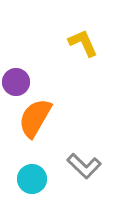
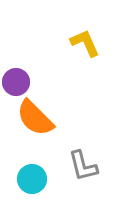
yellow L-shape: moved 2 px right
orange semicircle: rotated 75 degrees counterclockwise
gray L-shape: moved 1 px left; rotated 32 degrees clockwise
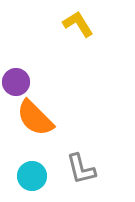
yellow L-shape: moved 7 px left, 19 px up; rotated 8 degrees counterclockwise
gray L-shape: moved 2 px left, 3 px down
cyan circle: moved 3 px up
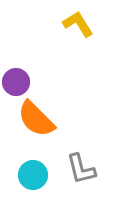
orange semicircle: moved 1 px right, 1 px down
cyan circle: moved 1 px right, 1 px up
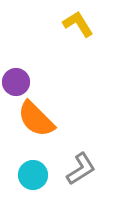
gray L-shape: rotated 108 degrees counterclockwise
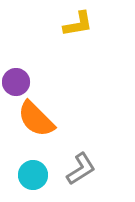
yellow L-shape: rotated 112 degrees clockwise
